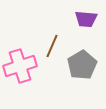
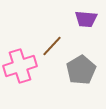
brown line: rotated 20 degrees clockwise
gray pentagon: moved 1 px left, 5 px down
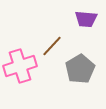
gray pentagon: moved 1 px left, 1 px up
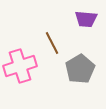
brown line: moved 3 px up; rotated 70 degrees counterclockwise
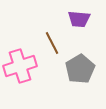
purple trapezoid: moved 7 px left
